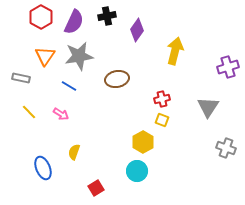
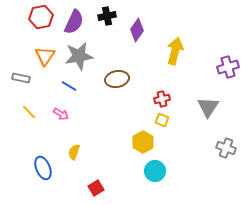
red hexagon: rotated 20 degrees clockwise
cyan circle: moved 18 px right
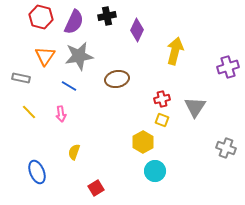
red hexagon: rotated 25 degrees clockwise
purple diamond: rotated 10 degrees counterclockwise
gray triangle: moved 13 px left
pink arrow: rotated 49 degrees clockwise
blue ellipse: moved 6 px left, 4 px down
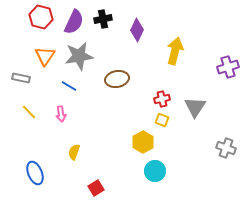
black cross: moved 4 px left, 3 px down
blue ellipse: moved 2 px left, 1 px down
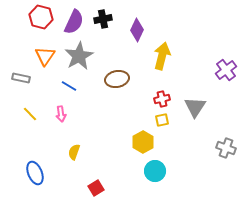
yellow arrow: moved 13 px left, 5 px down
gray star: rotated 20 degrees counterclockwise
purple cross: moved 2 px left, 3 px down; rotated 20 degrees counterclockwise
yellow line: moved 1 px right, 2 px down
yellow square: rotated 32 degrees counterclockwise
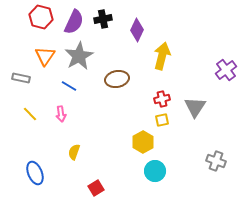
gray cross: moved 10 px left, 13 px down
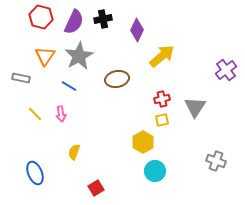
yellow arrow: rotated 36 degrees clockwise
yellow line: moved 5 px right
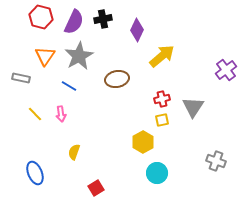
gray triangle: moved 2 px left
cyan circle: moved 2 px right, 2 px down
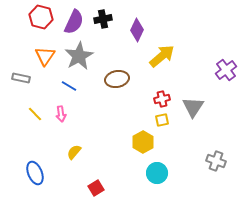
yellow semicircle: rotated 21 degrees clockwise
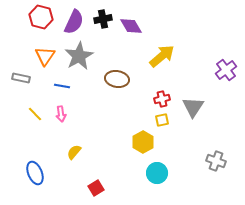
purple diamond: moved 6 px left, 4 px up; rotated 55 degrees counterclockwise
brown ellipse: rotated 20 degrees clockwise
blue line: moved 7 px left; rotated 21 degrees counterclockwise
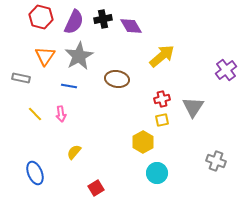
blue line: moved 7 px right
